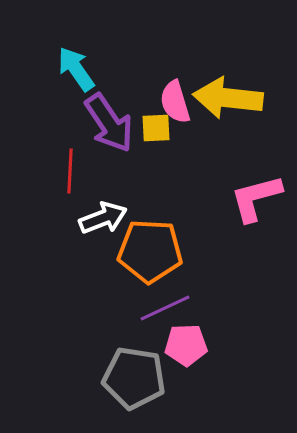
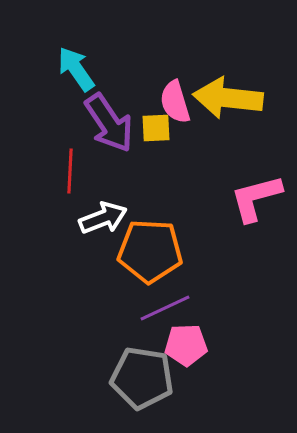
gray pentagon: moved 8 px right
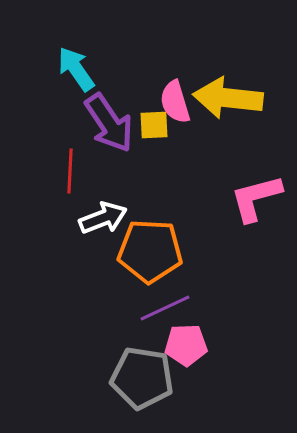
yellow square: moved 2 px left, 3 px up
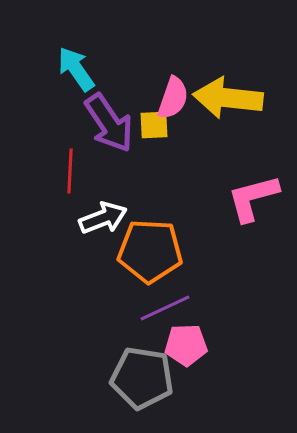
pink semicircle: moved 2 px left, 4 px up; rotated 144 degrees counterclockwise
pink L-shape: moved 3 px left
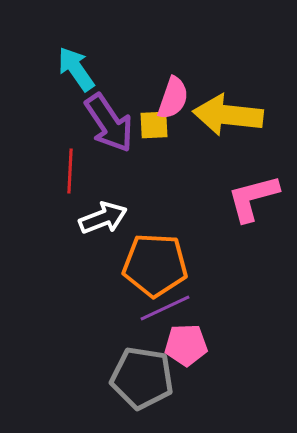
yellow arrow: moved 17 px down
orange pentagon: moved 5 px right, 14 px down
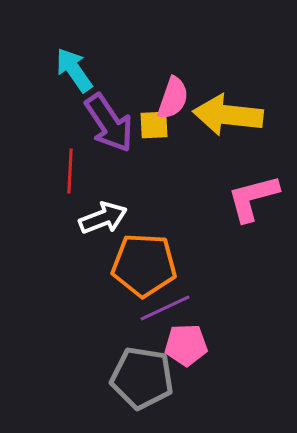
cyan arrow: moved 2 px left, 1 px down
orange pentagon: moved 11 px left
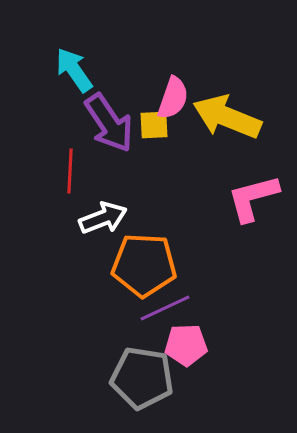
yellow arrow: moved 1 px left, 2 px down; rotated 16 degrees clockwise
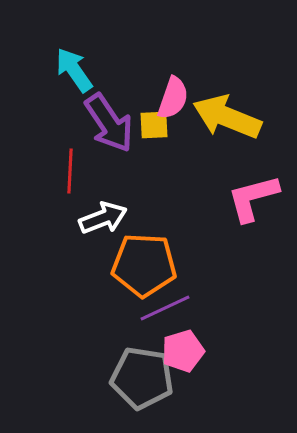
pink pentagon: moved 3 px left, 6 px down; rotated 15 degrees counterclockwise
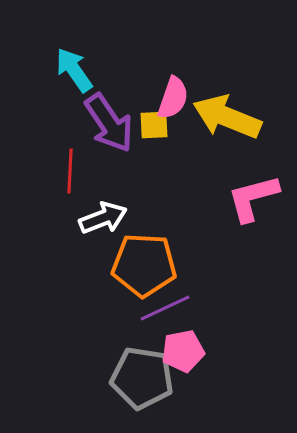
pink pentagon: rotated 6 degrees clockwise
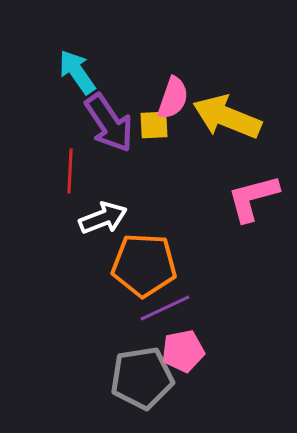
cyan arrow: moved 3 px right, 2 px down
gray pentagon: rotated 18 degrees counterclockwise
